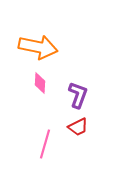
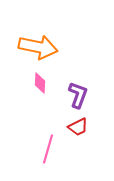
pink line: moved 3 px right, 5 px down
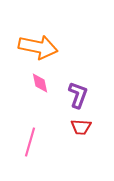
pink diamond: rotated 15 degrees counterclockwise
red trapezoid: moved 3 px right; rotated 30 degrees clockwise
pink line: moved 18 px left, 7 px up
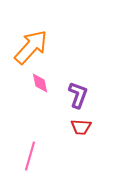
orange arrow: moved 7 px left; rotated 60 degrees counterclockwise
pink line: moved 14 px down
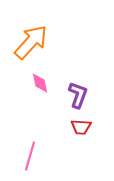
orange arrow: moved 5 px up
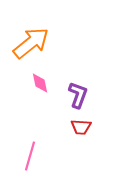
orange arrow: moved 1 px down; rotated 9 degrees clockwise
